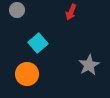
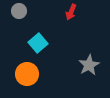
gray circle: moved 2 px right, 1 px down
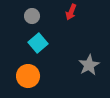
gray circle: moved 13 px right, 5 px down
orange circle: moved 1 px right, 2 px down
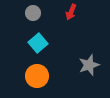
gray circle: moved 1 px right, 3 px up
gray star: rotated 10 degrees clockwise
orange circle: moved 9 px right
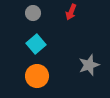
cyan square: moved 2 px left, 1 px down
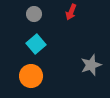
gray circle: moved 1 px right, 1 px down
gray star: moved 2 px right
orange circle: moved 6 px left
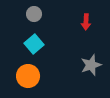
red arrow: moved 15 px right, 10 px down; rotated 21 degrees counterclockwise
cyan square: moved 2 px left
orange circle: moved 3 px left
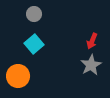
red arrow: moved 6 px right, 19 px down; rotated 21 degrees clockwise
gray star: rotated 10 degrees counterclockwise
orange circle: moved 10 px left
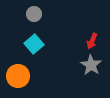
gray star: rotated 10 degrees counterclockwise
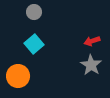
gray circle: moved 2 px up
red arrow: rotated 49 degrees clockwise
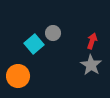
gray circle: moved 19 px right, 21 px down
red arrow: rotated 126 degrees clockwise
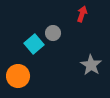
red arrow: moved 10 px left, 27 px up
